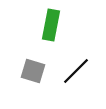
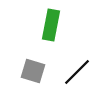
black line: moved 1 px right, 1 px down
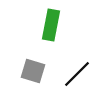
black line: moved 2 px down
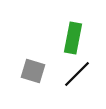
green rectangle: moved 22 px right, 13 px down
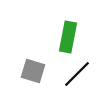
green rectangle: moved 5 px left, 1 px up
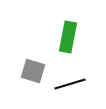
black line: moved 7 px left, 10 px down; rotated 28 degrees clockwise
